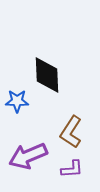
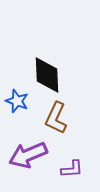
blue star: rotated 20 degrees clockwise
brown L-shape: moved 15 px left, 14 px up; rotated 8 degrees counterclockwise
purple arrow: moved 1 px up
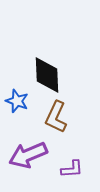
brown L-shape: moved 1 px up
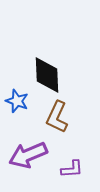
brown L-shape: moved 1 px right
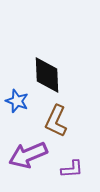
brown L-shape: moved 1 px left, 4 px down
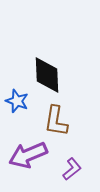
brown L-shape: rotated 16 degrees counterclockwise
purple L-shape: rotated 35 degrees counterclockwise
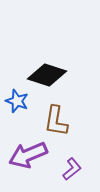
black diamond: rotated 69 degrees counterclockwise
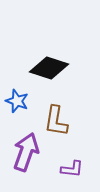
black diamond: moved 2 px right, 7 px up
purple arrow: moved 2 px left, 3 px up; rotated 132 degrees clockwise
purple L-shape: rotated 45 degrees clockwise
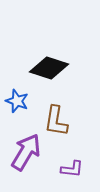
purple arrow: rotated 12 degrees clockwise
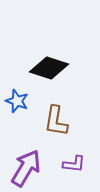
purple arrow: moved 16 px down
purple L-shape: moved 2 px right, 5 px up
